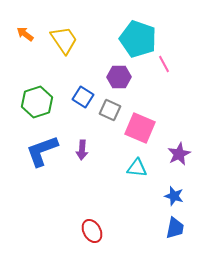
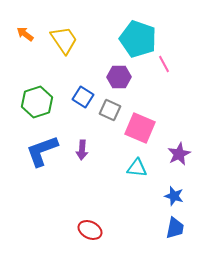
red ellipse: moved 2 px left, 1 px up; rotated 35 degrees counterclockwise
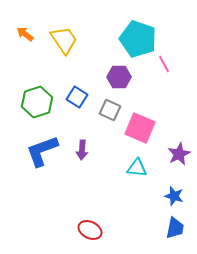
blue square: moved 6 px left
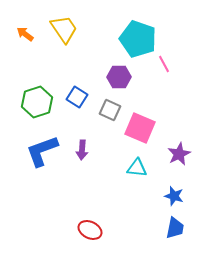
yellow trapezoid: moved 11 px up
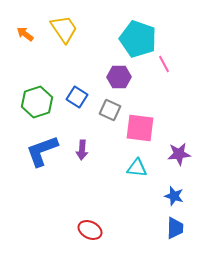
pink square: rotated 16 degrees counterclockwise
purple star: rotated 20 degrees clockwise
blue trapezoid: rotated 10 degrees counterclockwise
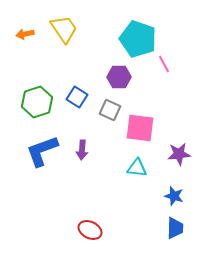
orange arrow: rotated 48 degrees counterclockwise
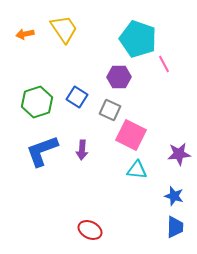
pink square: moved 9 px left, 7 px down; rotated 20 degrees clockwise
cyan triangle: moved 2 px down
blue trapezoid: moved 1 px up
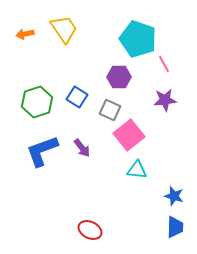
pink square: moved 2 px left; rotated 24 degrees clockwise
purple arrow: moved 2 px up; rotated 42 degrees counterclockwise
purple star: moved 14 px left, 54 px up
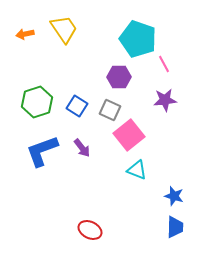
blue square: moved 9 px down
cyan triangle: rotated 15 degrees clockwise
